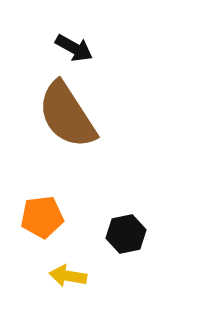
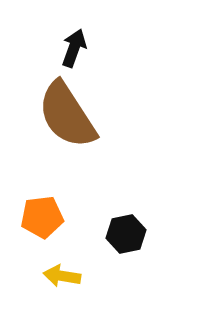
black arrow: rotated 99 degrees counterclockwise
yellow arrow: moved 6 px left
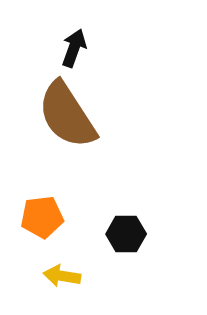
black hexagon: rotated 12 degrees clockwise
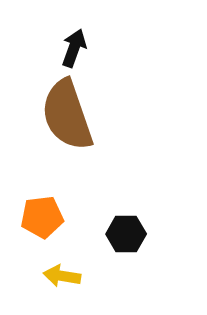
brown semicircle: rotated 14 degrees clockwise
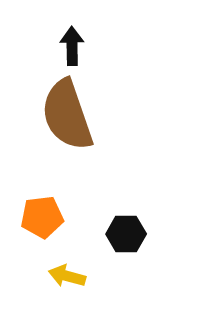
black arrow: moved 2 px left, 2 px up; rotated 21 degrees counterclockwise
yellow arrow: moved 5 px right; rotated 6 degrees clockwise
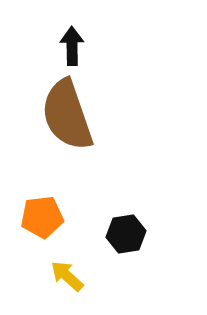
black hexagon: rotated 9 degrees counterclockwise
yellow arrow: rotated 27 degrees clockwise
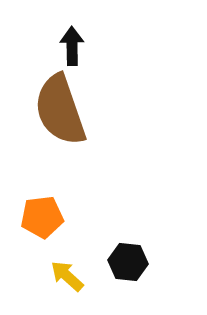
brown semicircle: moved 7 px left, 5 px up
black hexagon: moved 2 px right, 28 px down; rotated 15 degrees clockwise
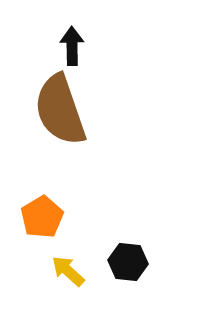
orange pentagon: rotated 24 degrees counterclockwise
yellow arrow: moved 1 px right, 5 px up
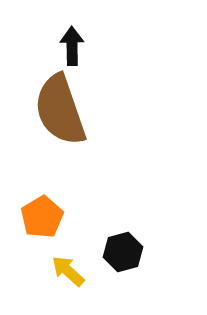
black hexagon: moved 5 px left, 10 px up; rotated 21 degrees counterclockwise
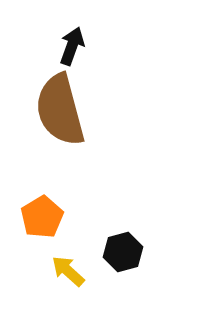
black arrow: rotated 21 degrees clockwise
brown semicircle: rotated 4 degrees clockwise
